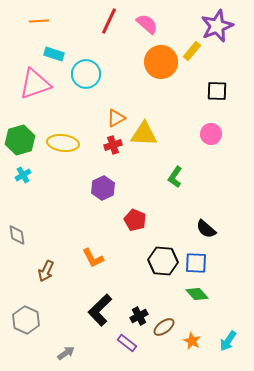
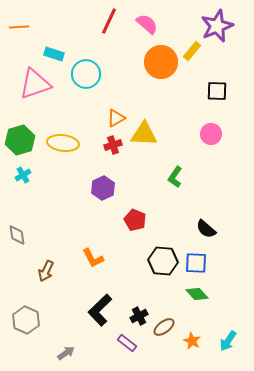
orange line: moved 20 px left, 6 px down
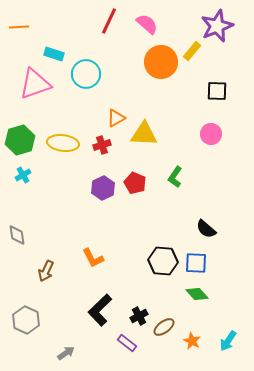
red cross: moved 11 px left
red pentagon: moved 37 px up
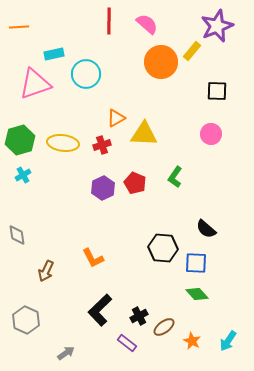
red line: rotated 24 degrees counterclockwise
cyan rectangle: rotated 30 degrees counterclockwise
black hexagon: moved 13 px up
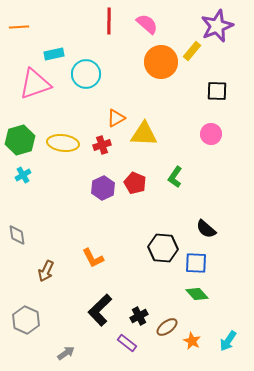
brown ellipse: moved 3 px right
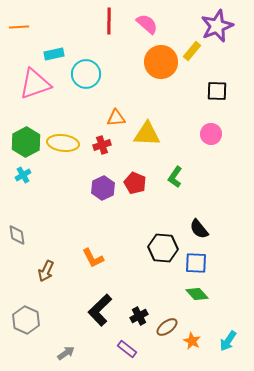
orange triangle: rotated 24 degrees clockwise
yellow triangle: moved 3 px right
green hexagon: moved 6 px right, 2 px down; rotated 12 degrees counterclockwise
black semicircle: moved 7 px left; rotated 10 degrees clockwise
purple rectangle: moved 6 px down
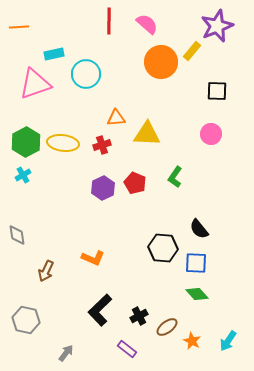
orange L-shape: rotated 40 degrees counterclockwise
gray hexagon: rotated 12 degrees counterclockwise
gray arrow: rotated 18 degrees counterclockwise
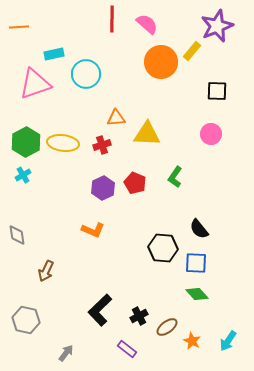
red line: moved 3 px right, 2 px up
orange L-shape: moved 28 px up
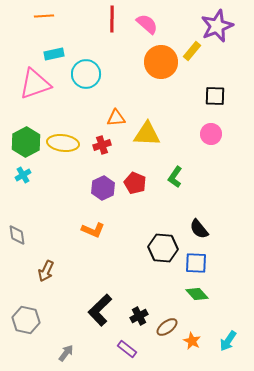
orange line: moved 25 px right, 11 px up
black square: moved 2 px left, 5 px down
